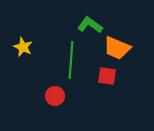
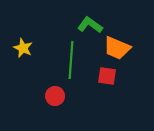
yellow star: moved 1 px down
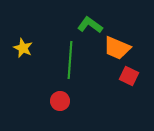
green line: moved 1 px left
red square: moved 22 px right; rotated 18 degrees clockwise
red circle: moved 5 px right, 5 px down
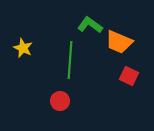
orange trapezoid: moved 2 px right, 6 px up
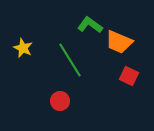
green line: rotated 36 degrees counterclockwise
